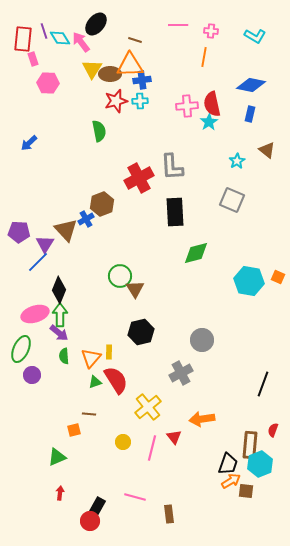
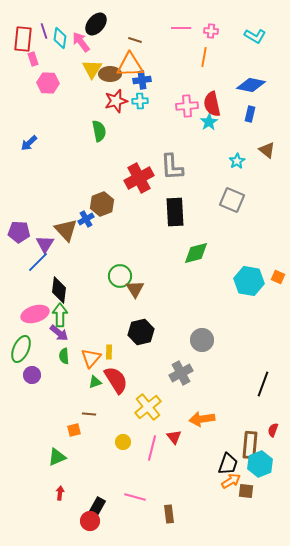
pink line at (178, 25): moved 3 px right, 3 px down
cyan diamond at (60, 38): rotated 40 degrees clockwise
black diamond at (59, 290): rotated 16 degrees counterclockwise
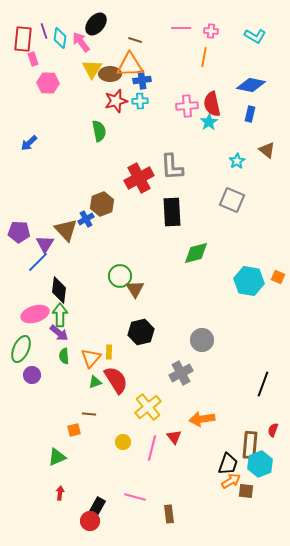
black rectangle at (175, 212): moved 3 px left
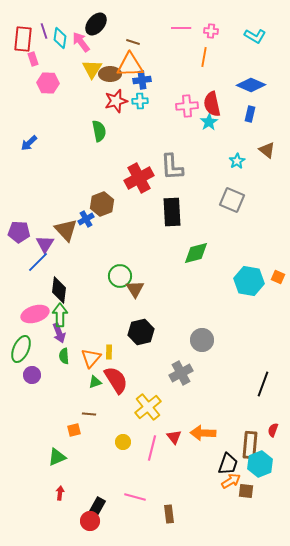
brown line at (135, 40): moved 2 px left, 2 px down
blue diamond at (251, 85): rotated 12 degrees clockwise
purple arrow at (59, 333): rotated 30 degrees clockwise
orange arrow at (202, 419): moved 1 px right, 14 px down; rotated 10 degrees clockwise
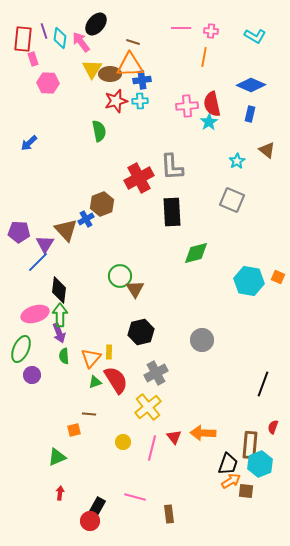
gray cross at (181, 373): moved 25 px left
red semicircle at (273, 430): moved 3 px up
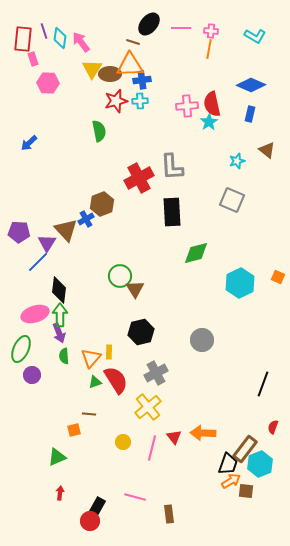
black ellipse at (96, 24): moved 53 px right
orange line at (204, 57): moved 5 px right, 8 px up
cyan star at (237, 161): rotated 14 degrees clockwise
purple triangle at (45, 244): moved 2 px right, 1 px up
cyan hexagon at (249, 281): moved 9 px left, 2 px down; rotated 24 degrees clockwise
brown rectangle at (250, 445): moved 5 px left, 4 px down; rotated 32 degrees clockwise
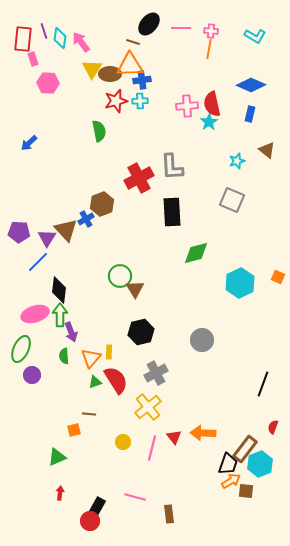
purple triangle at (47, 243): moved 5 px up
purple arrow at (59, 333): moved 12 px right, 1 px up
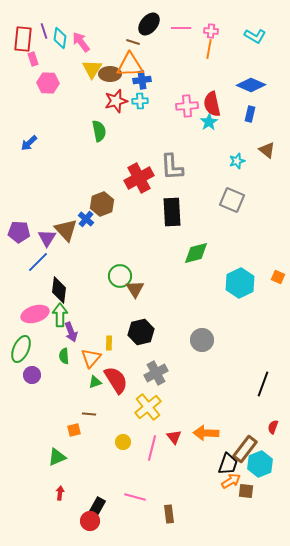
blue cross at (86, 219): rotated 21 degrees counterclockwise
yellow rectangle at (109, 352): moved 9 px up
orange arrow at (203, 433): moved 3 px right
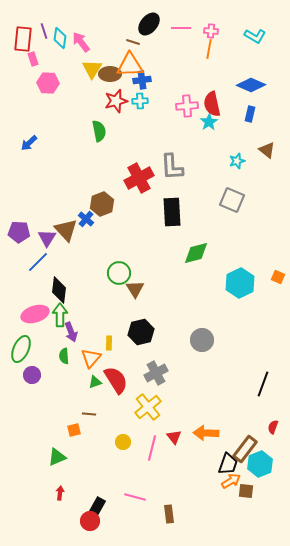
green circle at (120, 276): moved 1 px left, 3 px up
